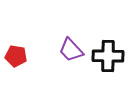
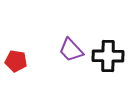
red pentagon: moved 5 px down
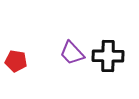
purple trapezoid: moved 1 px right, 3 px down
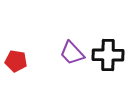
black cross: moved 1 px up
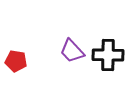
purple trapezoid: moved 2 px up
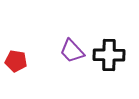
black cross: moved 1 px right
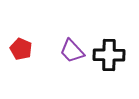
red pentagon: moved 5 px right, 12 px up; rotated 15 degrees clockwise
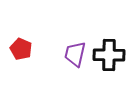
purple trapezoid: moved 3 px right, 3 px down; rotated 56 degrees clockwise
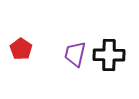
red pentagon: rotated 10 degrees clockwise
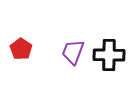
purple trapezoid: moved 2 px left, 2 px up; rotated 8 degrees clockwise
